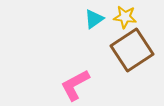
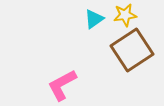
yellow star: moved 2 px up; rotated 15 degrees counterclockwise
pink L-shape: moved 13 px left
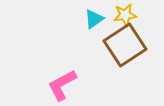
brown square: moved 7 px left, 5 px up
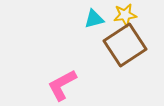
cyan triangle: rotated 20 degrees clockwise
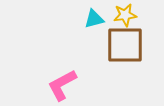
brown square: rotated 33 degrees clockwise
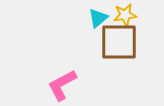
cyan triangle: moved 4 px right, 1 px up; rotated 25 degrees counterclockwise
brown square: moved 6 px left, 3 px up
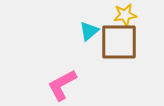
cyan triangle: moved 9 px left, 13 px down
